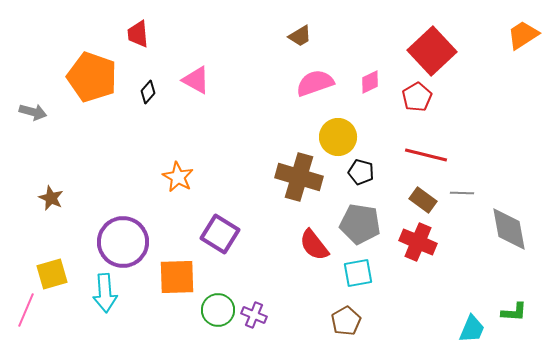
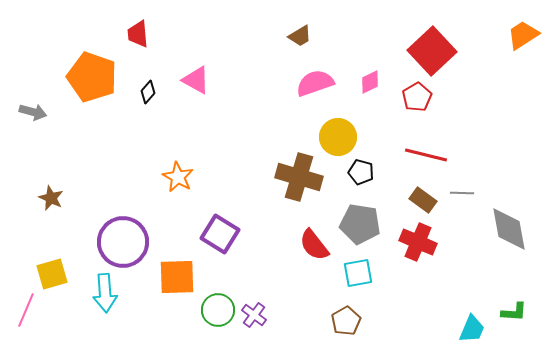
purple cross: rotated 15 degrees clockwise
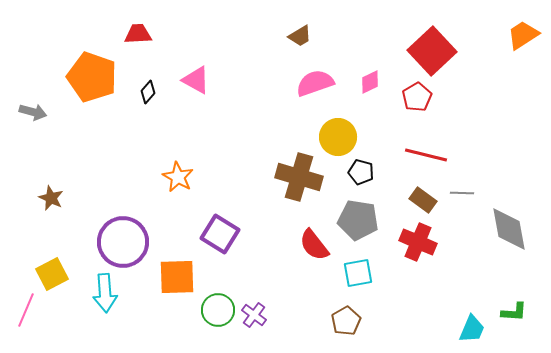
red trapezoid: rotated 92 degrees clockwise
gray pentagon: moved 2 px left, 4 px up
yellow square: rotated 12 degrees counterclockwise
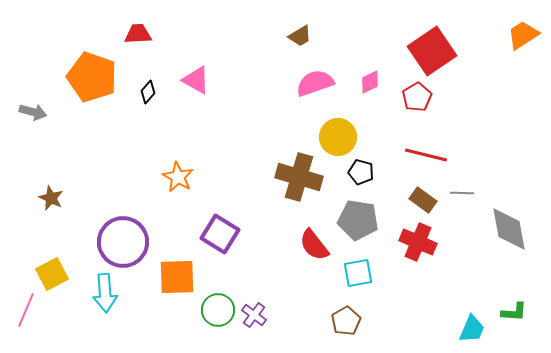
red square: rotated 9 degrees clockwise
